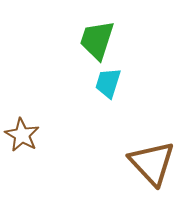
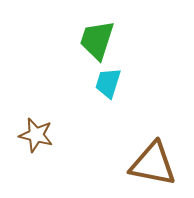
brown star: moved 14 px right; rotated 16 degrees counterclockwise
brown triangle: moved 1 px right, 1 px down; rotated 36 degrees counterclockwise
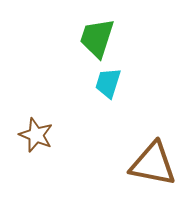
green trapezoid: moved 2 px up
brown star: rotated 8 degrees clockwise
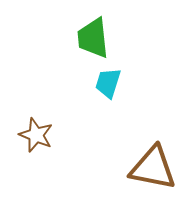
green trapezoid: moved 4 px left; rotated 24 degrees counterclockwise
brown triangle: moved 4 px down
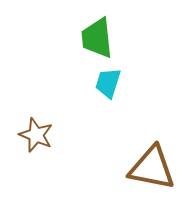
green trapezoid: moved 4 px right
brown triangle: moved 1 px left
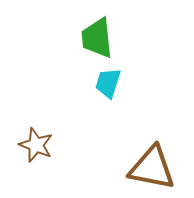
brown star: moved 10 px down
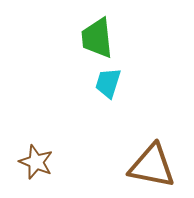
brown star: moved 17 px down
brown triangle: moved 2 px up
